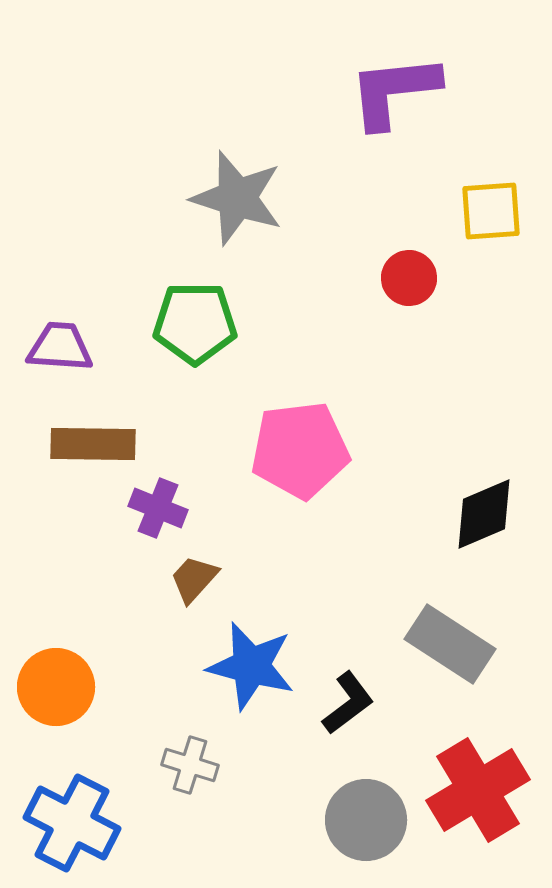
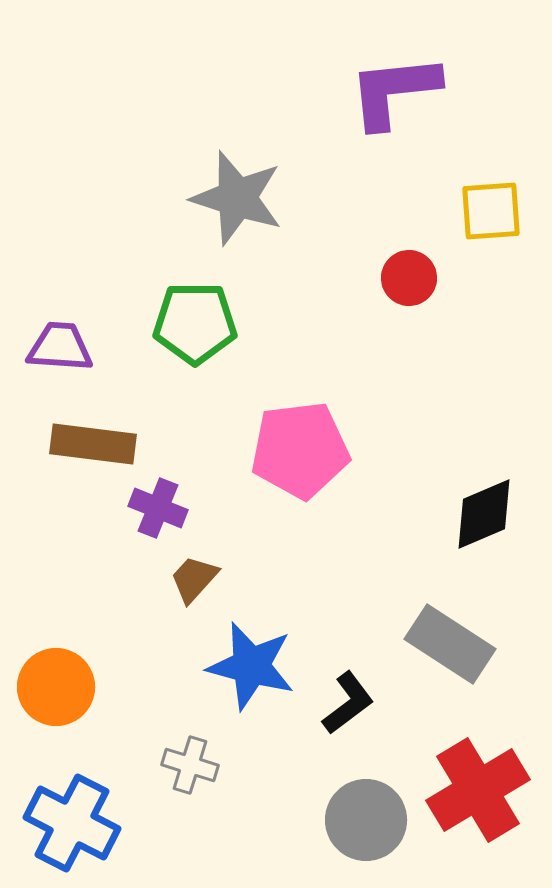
brown rectangle: rotated 6 degrees clockwise
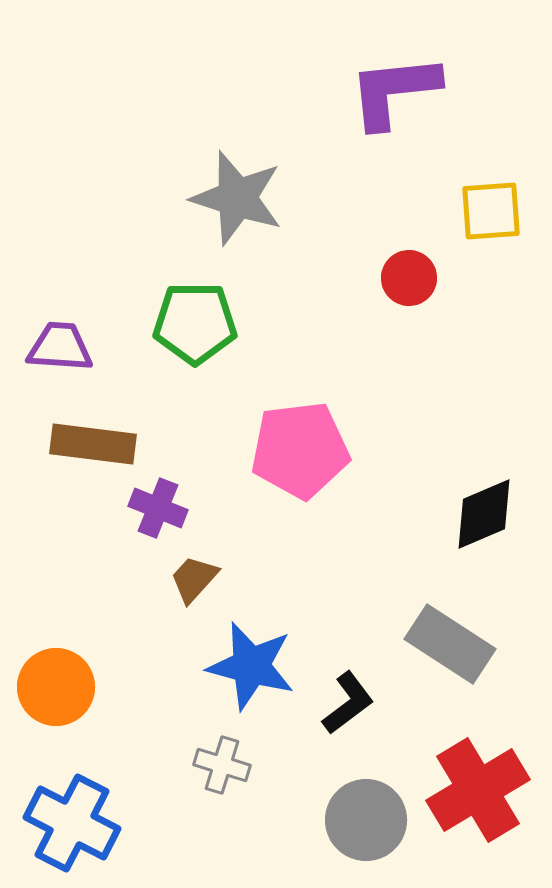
gray cross: moved 32 px right
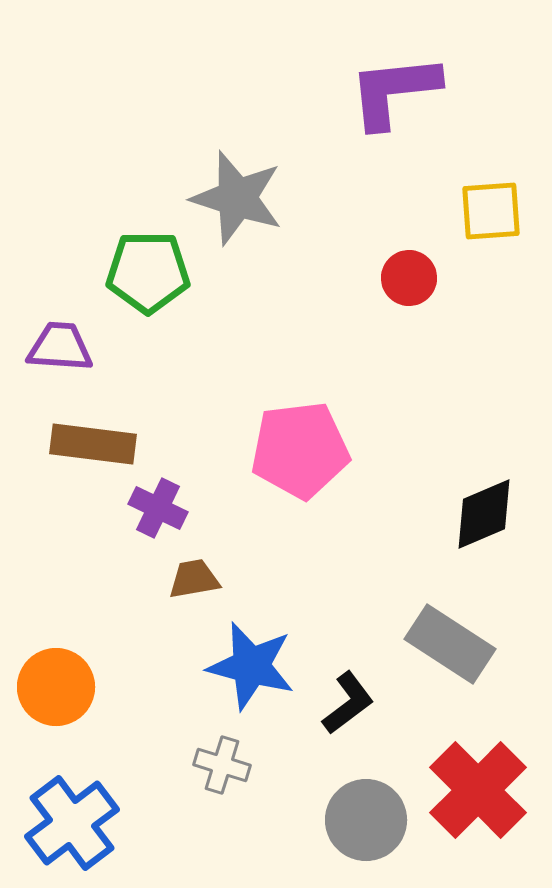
green pentagon: moved 47 px left, 51 px up
purple cross: rotated 4 degrees clockwise
brown trapezoid: rotated 38 degrees clockwise
red cross: rotated 14 degrees counterclockwise
blue cross: rotated 26 degrees clockwise
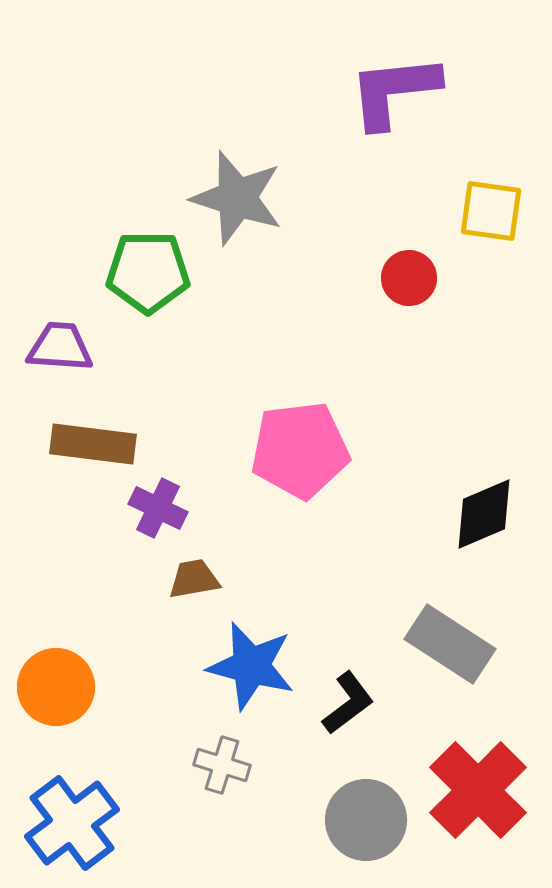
yellow square: rotated 12 degrees clockwise
